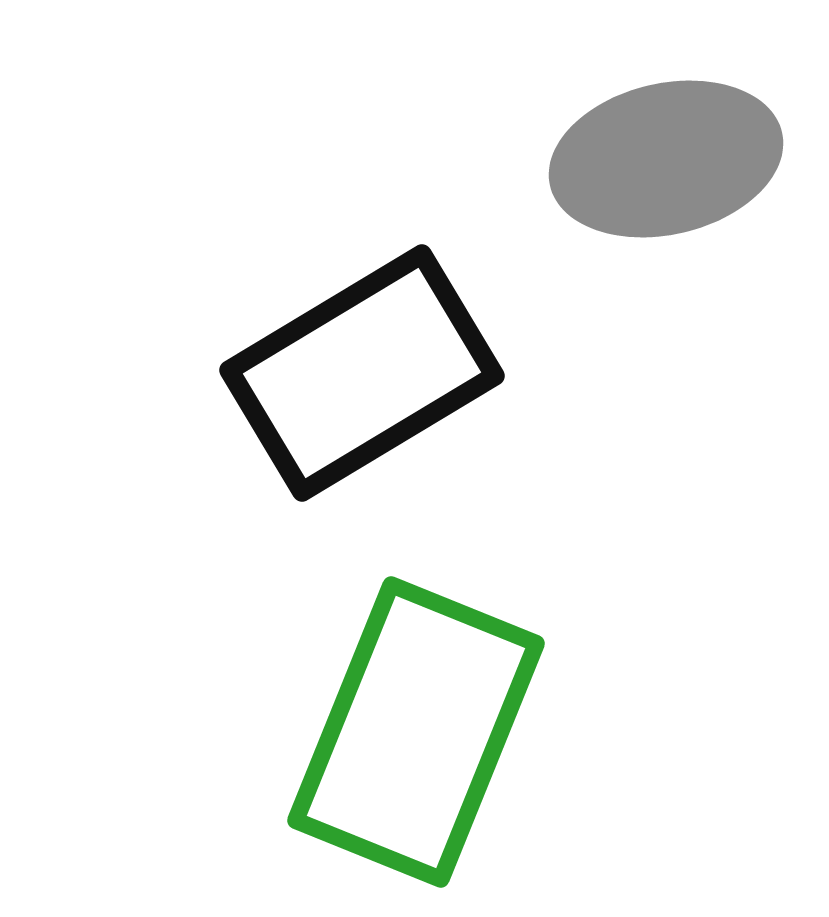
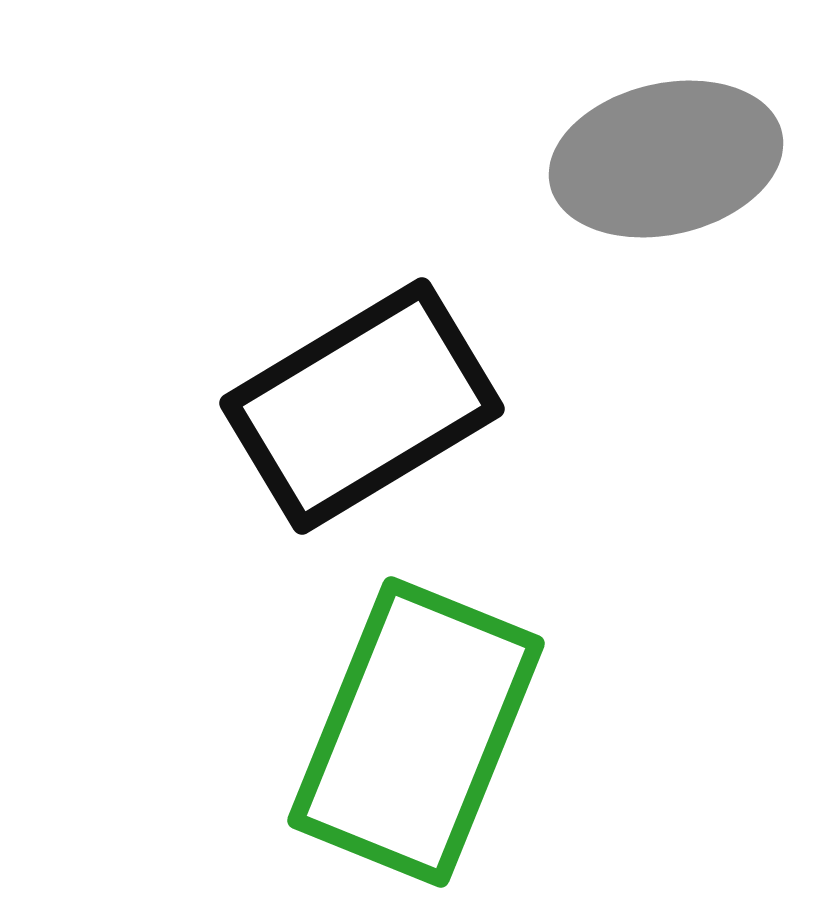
black rectangle: moved 33 px down
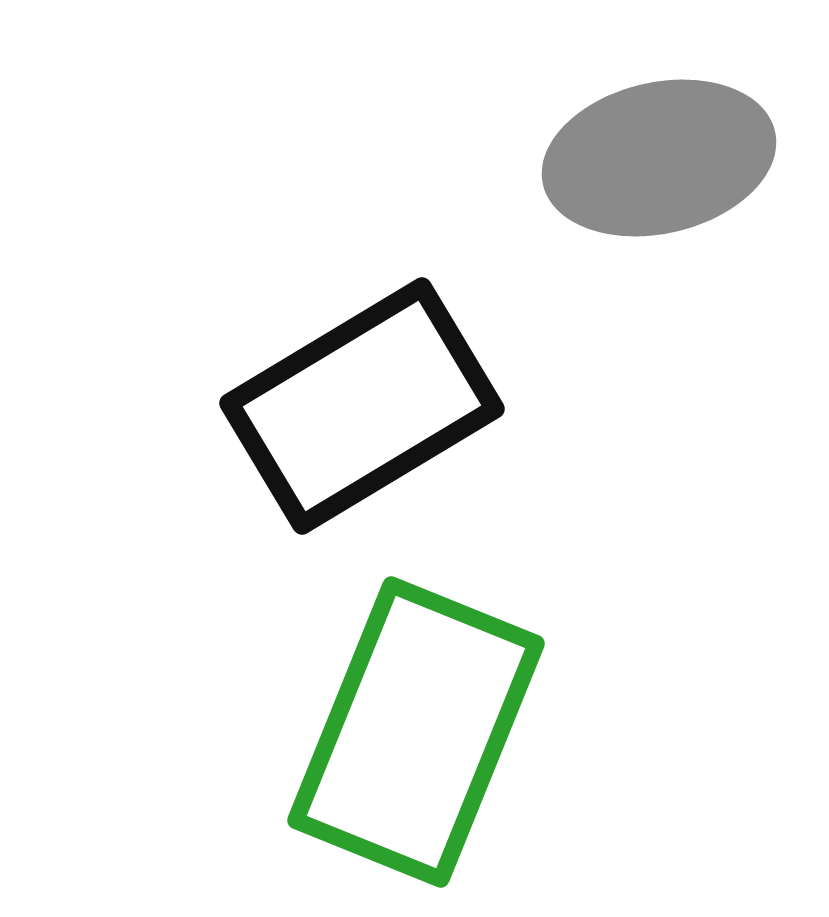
gray ellipse: moved 7 px left, 1 px up
